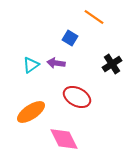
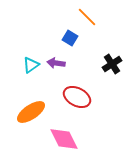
orange line: moved 7 px left; rotated 10 degrees clockwise
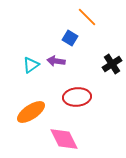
purple arrow: moved 2 px up
red ellipse: rotated 32 degrees counterclockwise
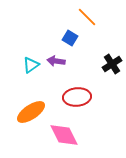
pink diamond: moved 4 px up
